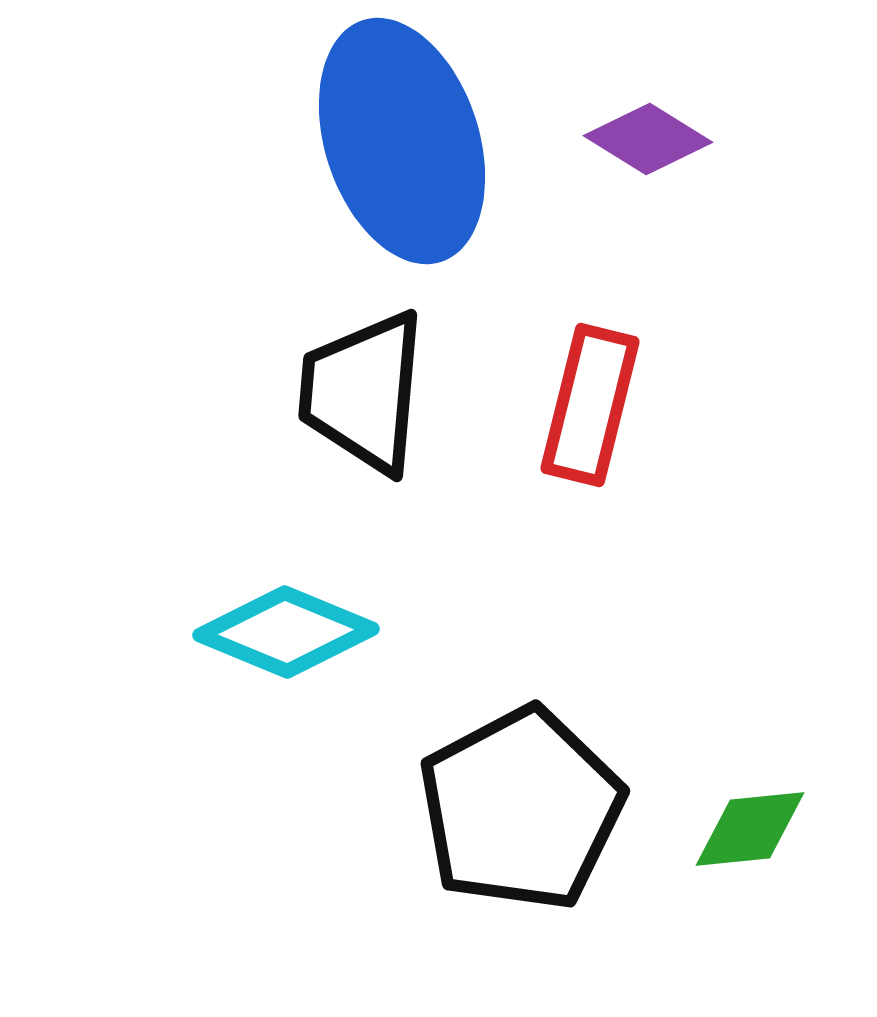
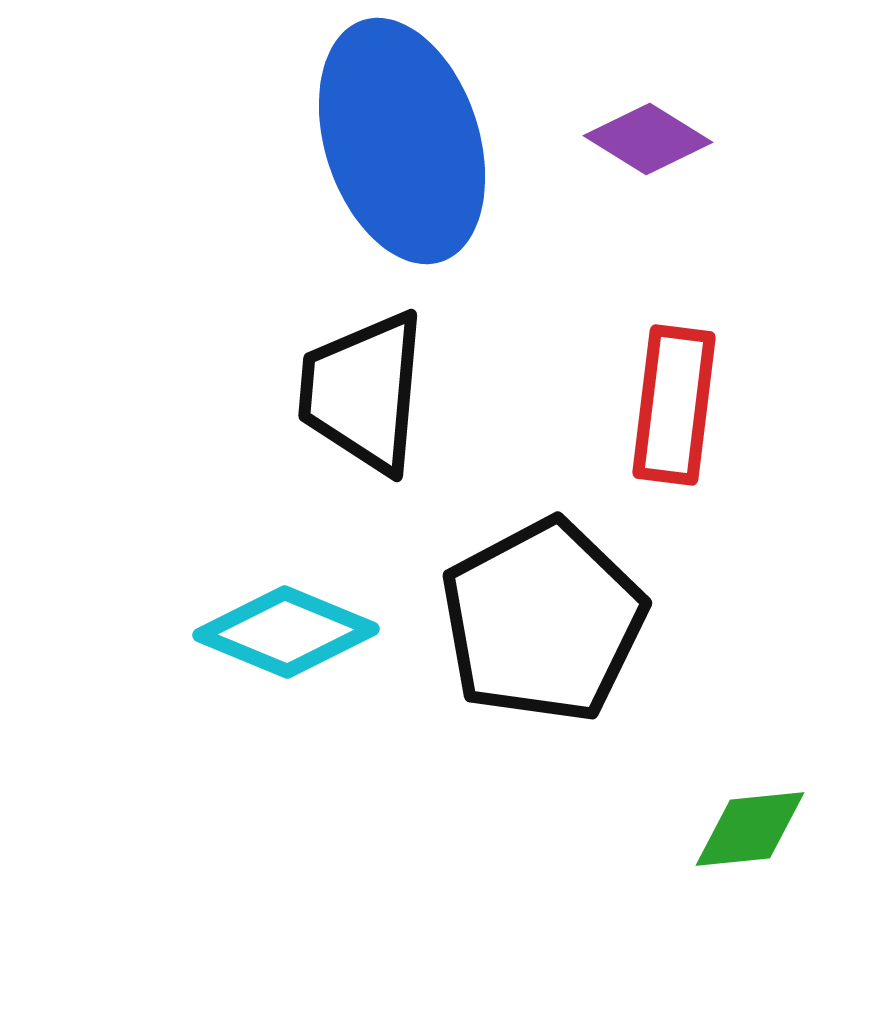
red rectangle: moved 84 px right; rotated 7 degrees counterclockwise
black pentagon: moved 22 px right, 188 px up
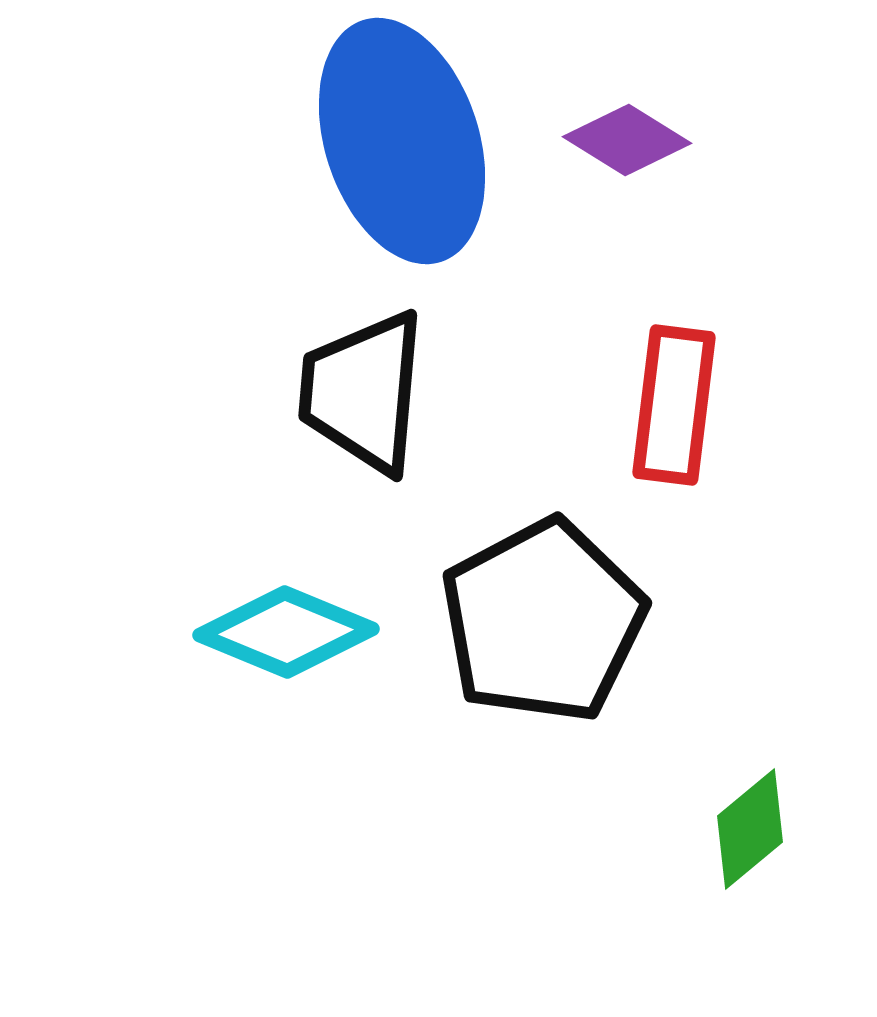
purple diamond: moved 21 px left, 1 px down
green diamond: rotated 34 degrees counterclockwise
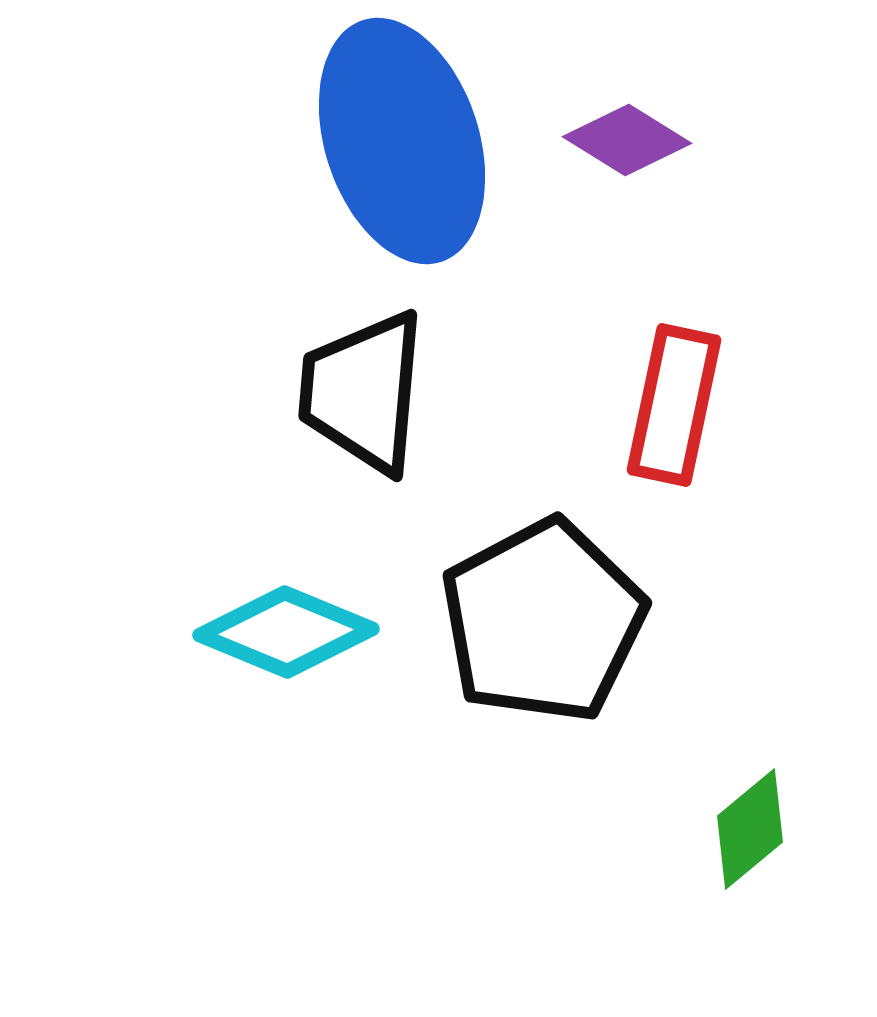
red rectangle: rotated 5 degrees clockwise
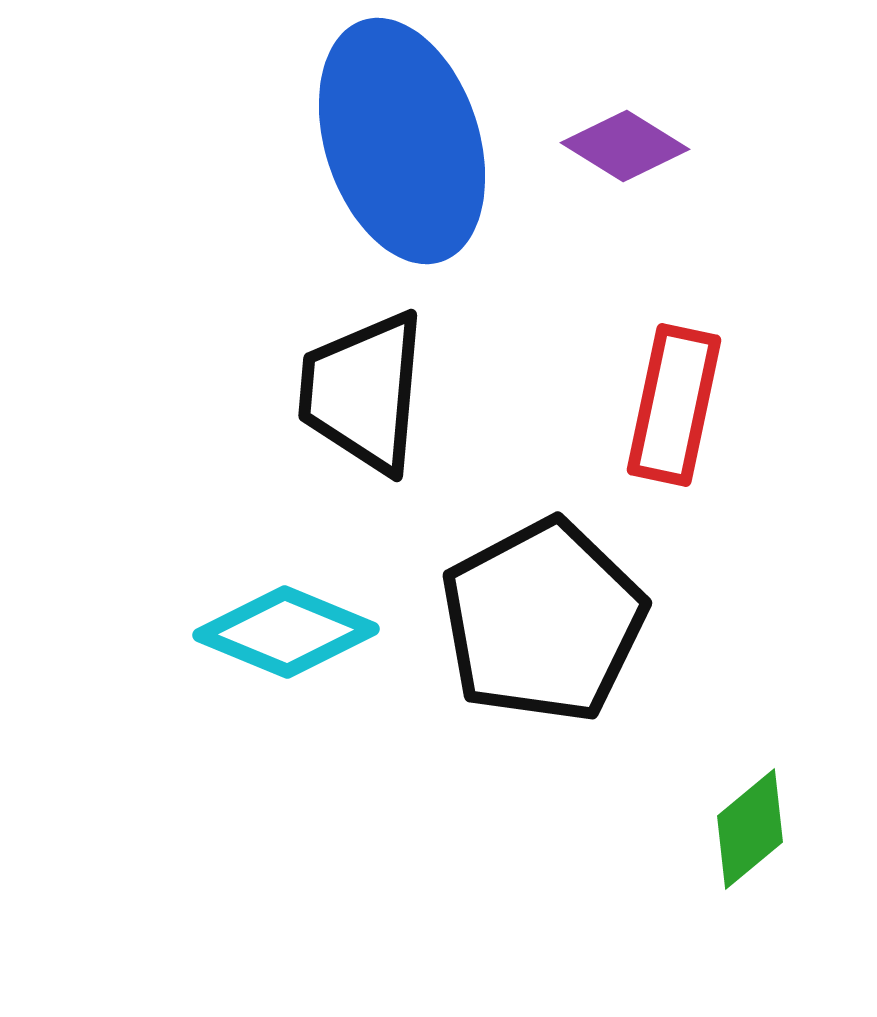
purple diamond: moved 2 px left, 6 px down
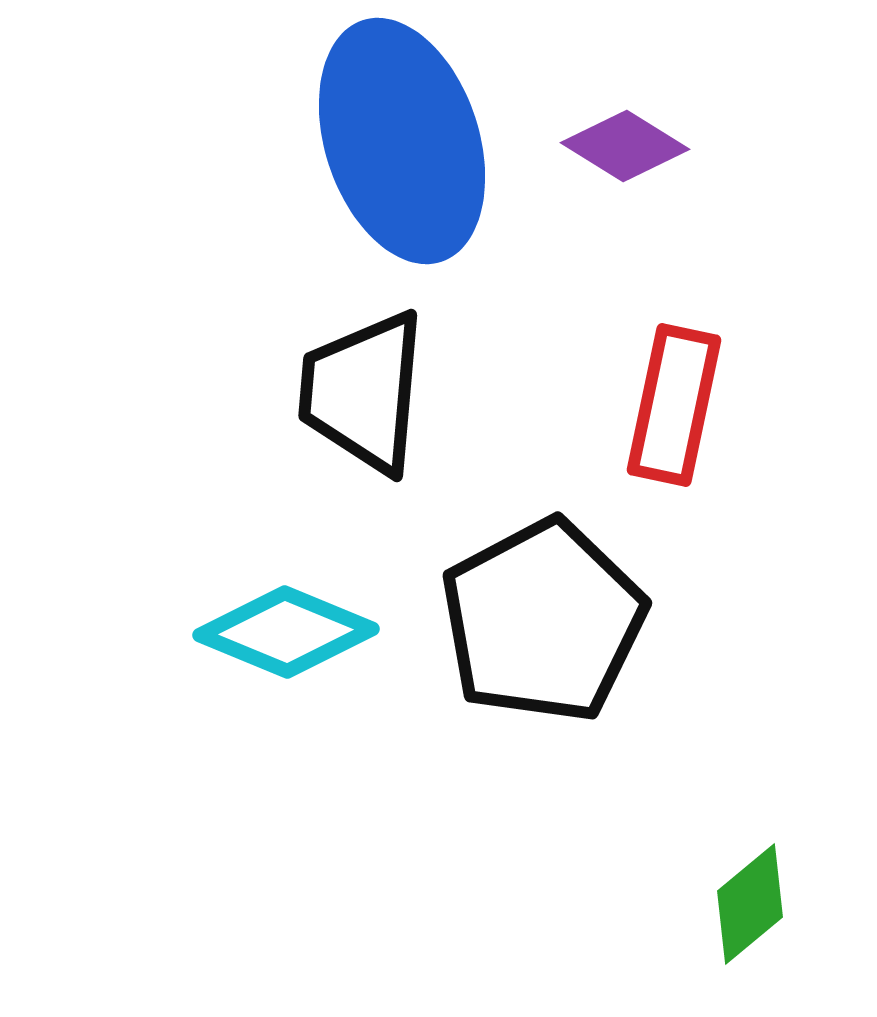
green diamond: moved 75 px down
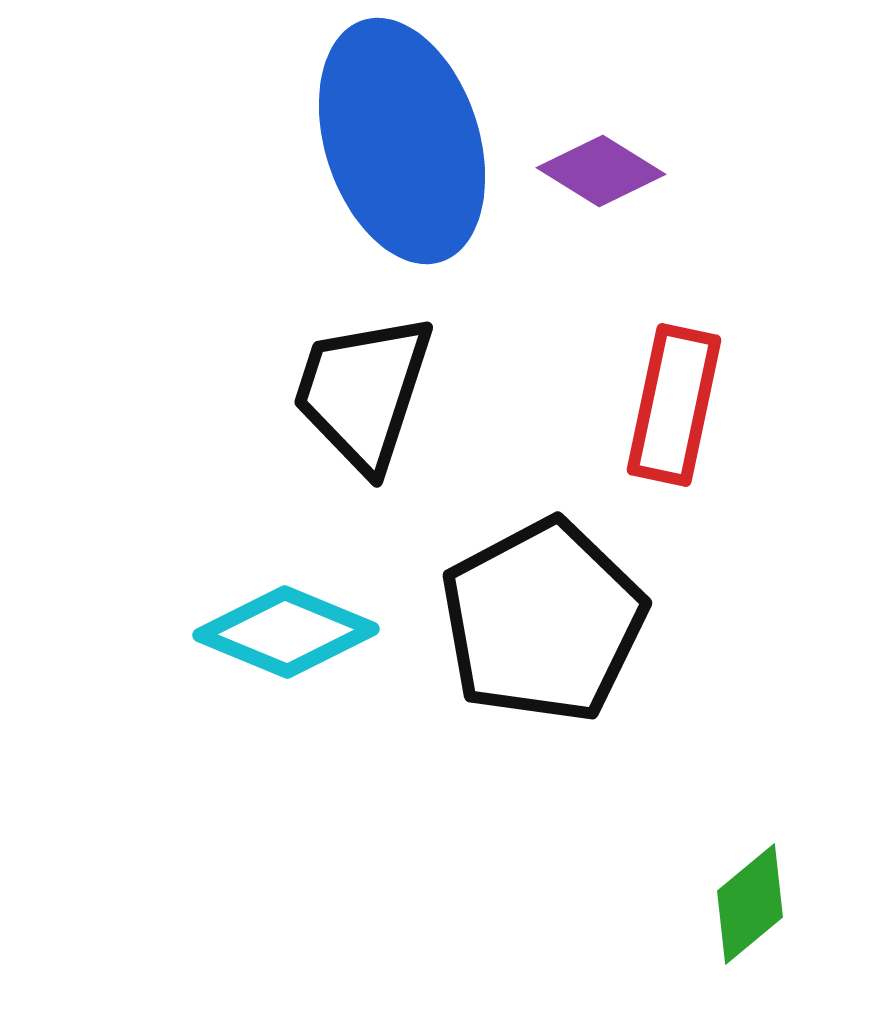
purple diamond: moved 24 px left, 25 px down
black trapezoid: rotated 13 degrees clockwise
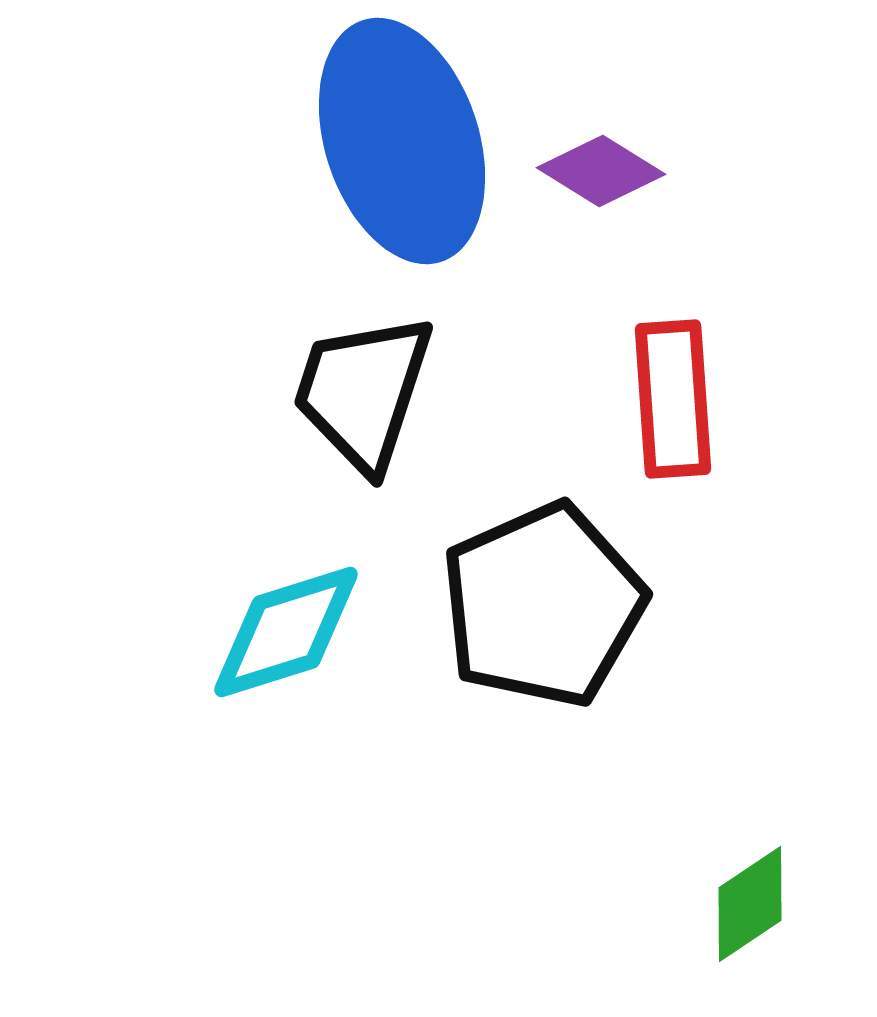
red rectangle: moved 1 px left, 6 px up; rotated 16 degrees counterclockwise
black pentagon: moved 16 px up; rotated 4 degrees clockwise
cyan diamond: rotated 40 degrees counterclockwise
green diamond: rotated 6 degrees clockwise
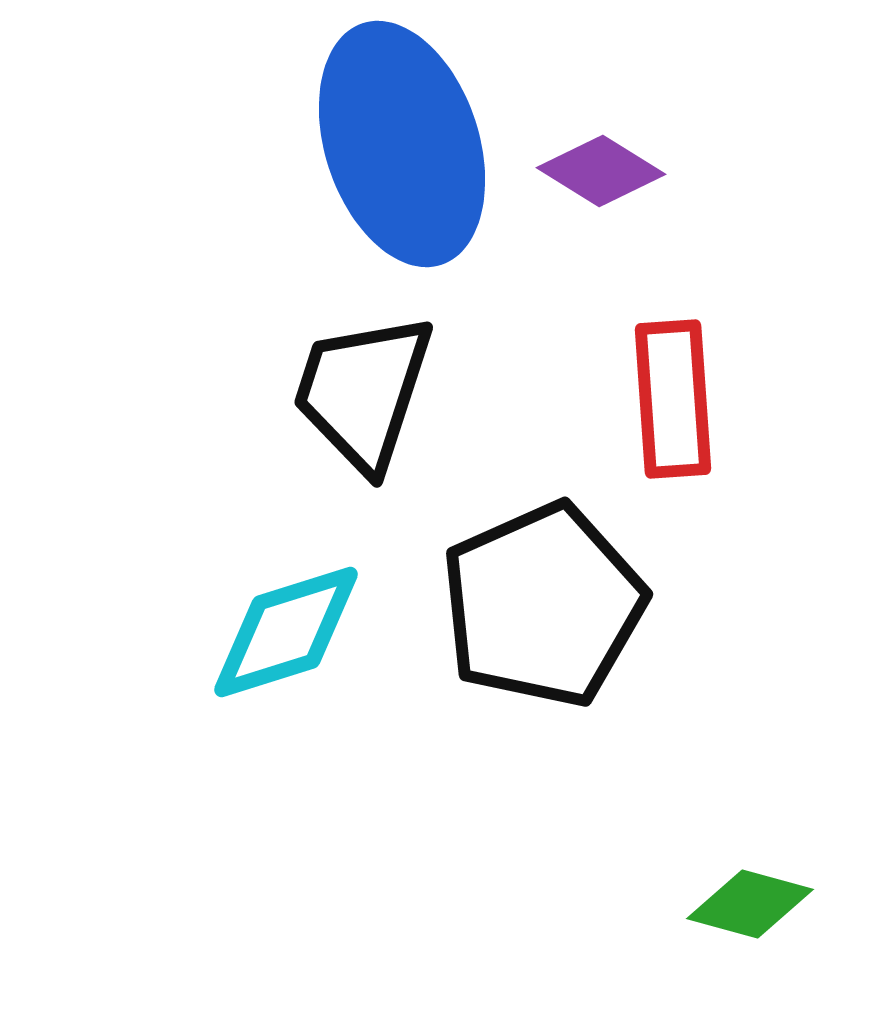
blue ellipse: moved 3 px down
green diamond: rotated 49 degrees clockwise
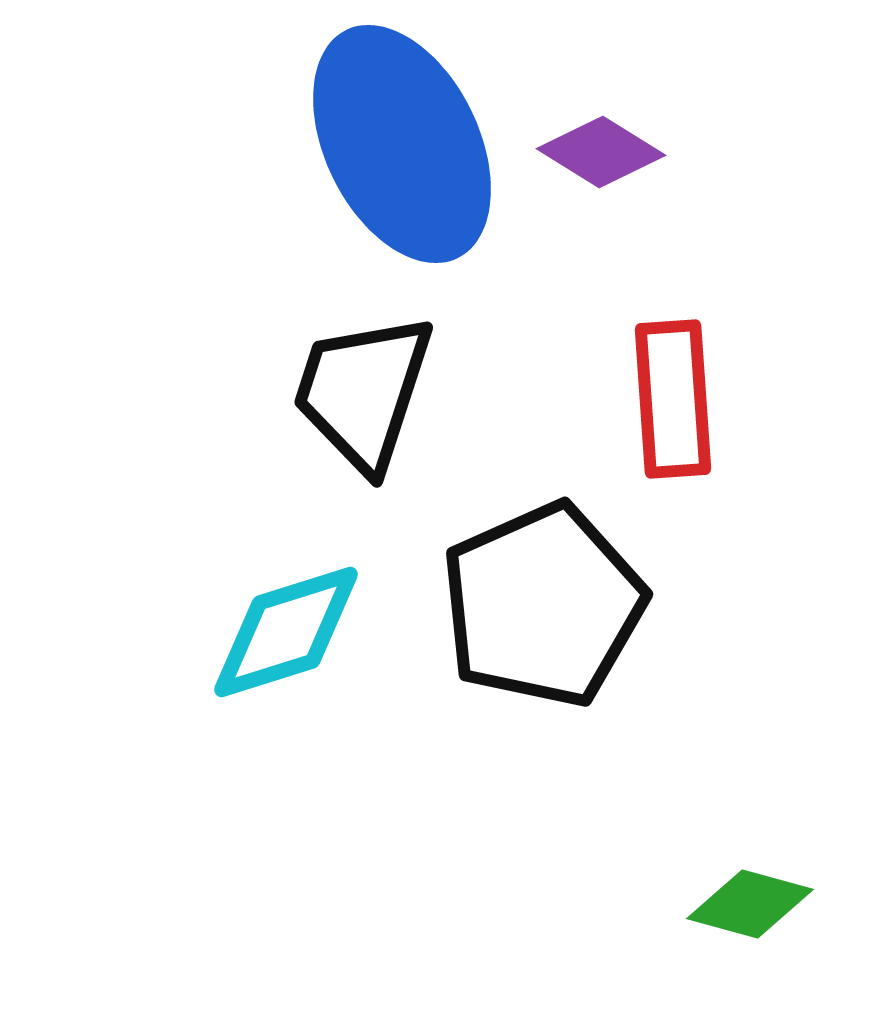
blue ellipse: rotated 8 degrees counterclockwise
purple diamond: moved 19 px up
